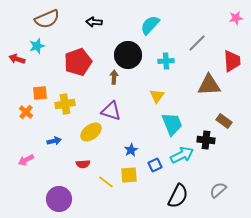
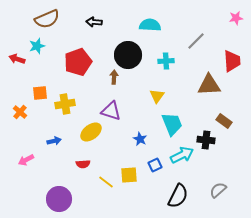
cyan semicircle: rotated 50 degrees clockwise
gray line: moved 1 px left, 2 px up
orange cross: moved 6 px left
blue star: moved 9 px right, 11 px up; rotated 16 degrees counterclockwise
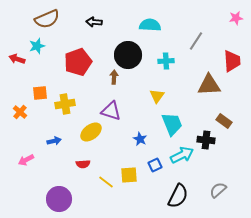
gray line: rotated 12 degrees counterclockwise
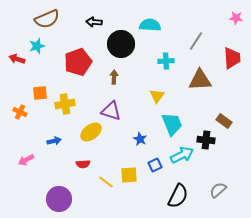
pink star: rotated 16 degrees clockwise
black circle: moved 7 px left, 11 px up
red trapezoid: moved 3 px up
brown triangle: moved 9 px left, 5 px up
orange cross: rotated 16 degrees counterclockwise
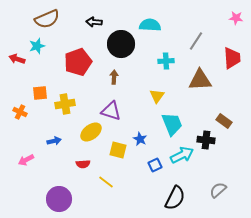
yellow square: moved 11 px left, 25 px up; rotated 18 degrees clockwise
black semicircle: moved 3 px left, 2 px down
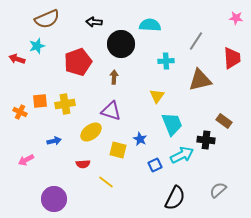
brown triangle: rotated 10 degrees counterclockwise
orange square: moved 8 px down
purple circle: moved 5 px left
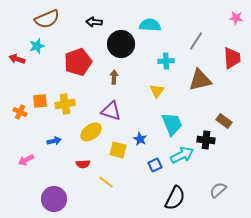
yellow triangle: moved 5 px up
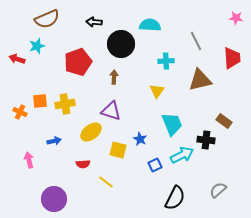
gray line: rotated 60 degrees counterclockwise
pink arrow: moved 3 px right; rotated 105 degrees clockwise
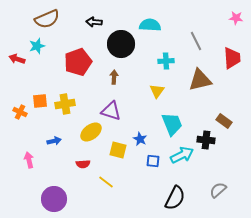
blue square: moved 2 px left, 4 px up; rotated 32 degrees clockwise
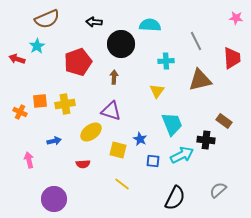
cyan star: rotated 14 degrees counterclockwise
yellow line: moved 16 px right, 2 px down
